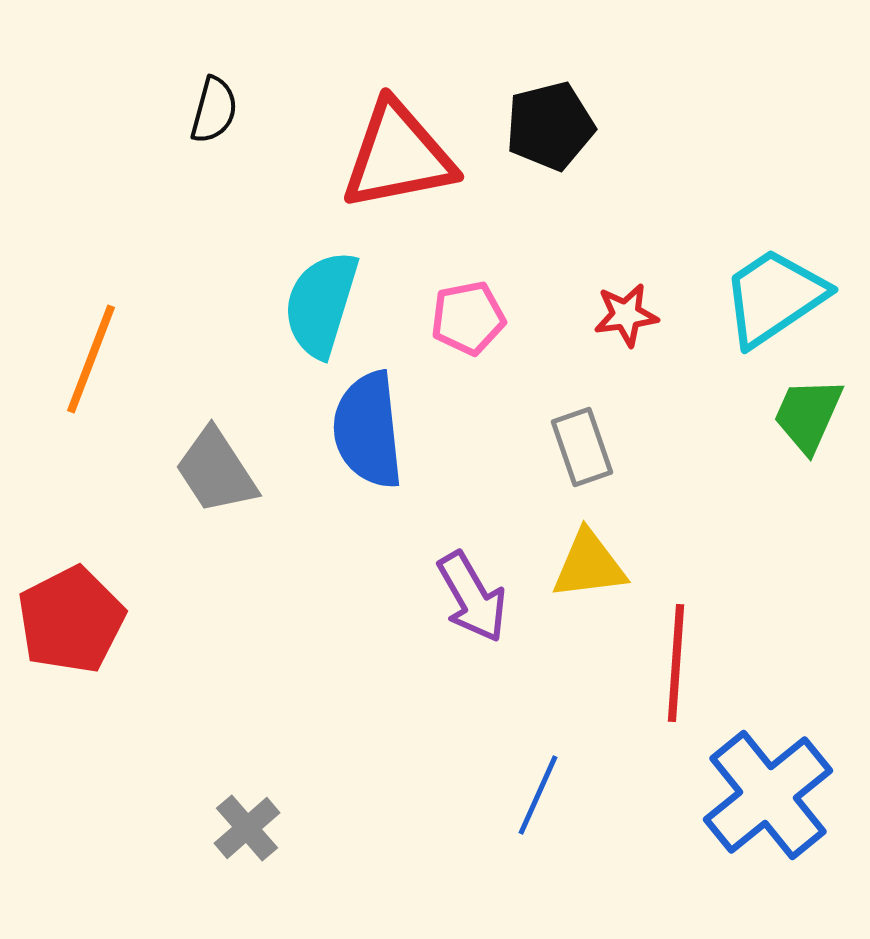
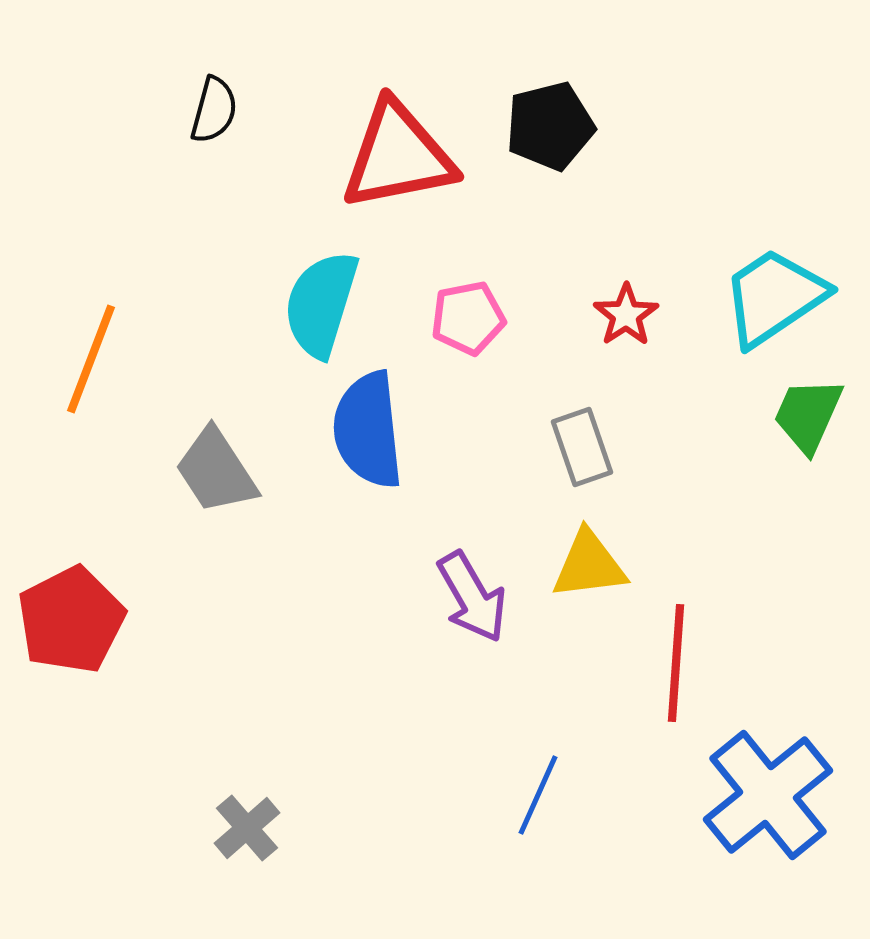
red star: rotated 26 degrees counterclockwise
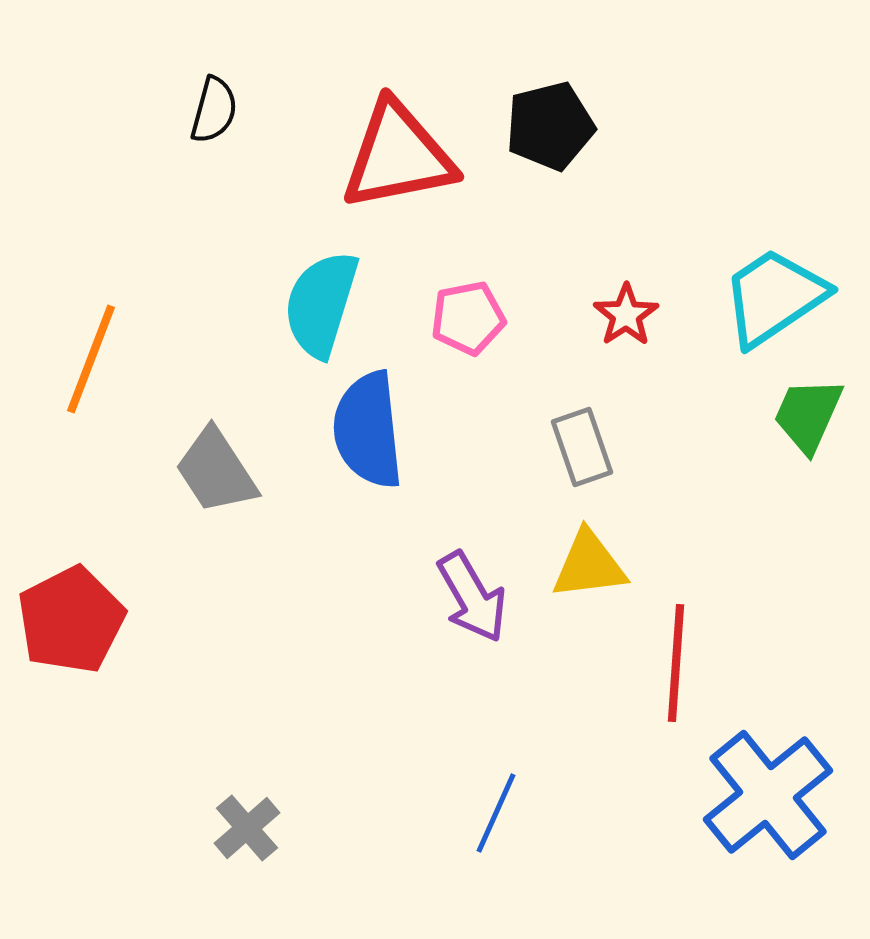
blue line: moved 42 px left, 18 px down
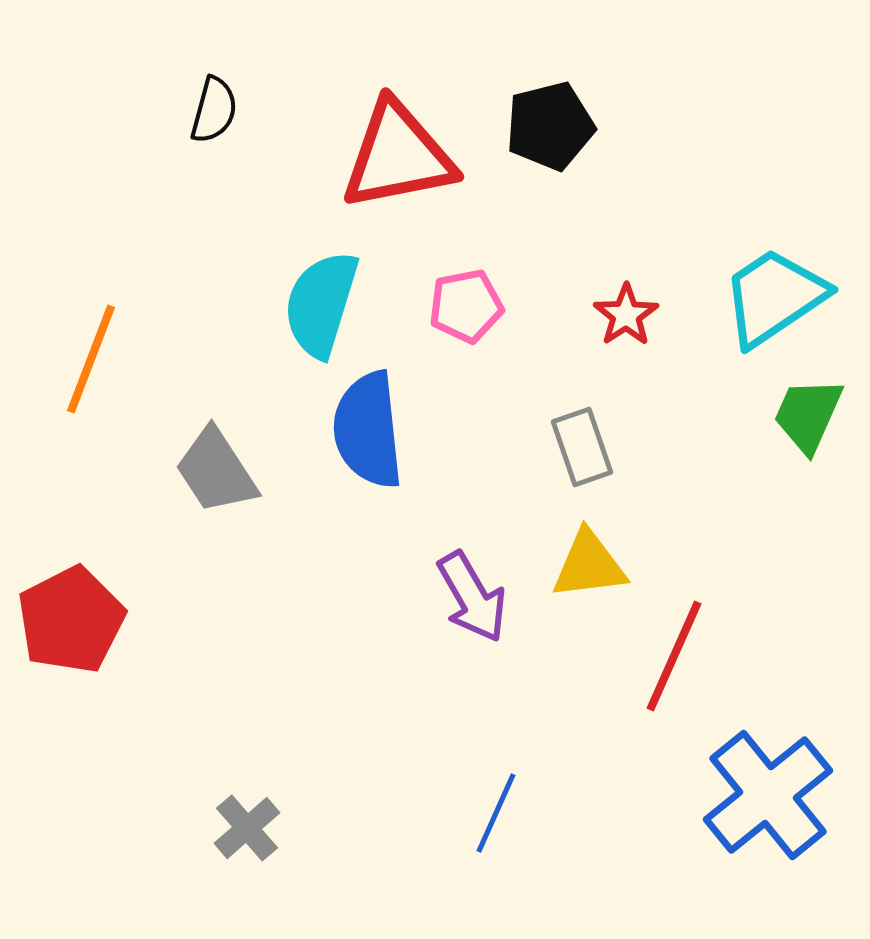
pink pentagon: moved 2 px left, 12 px up
red line: moved 2 px left, 7 px up; rotated 20 degrees clockwise
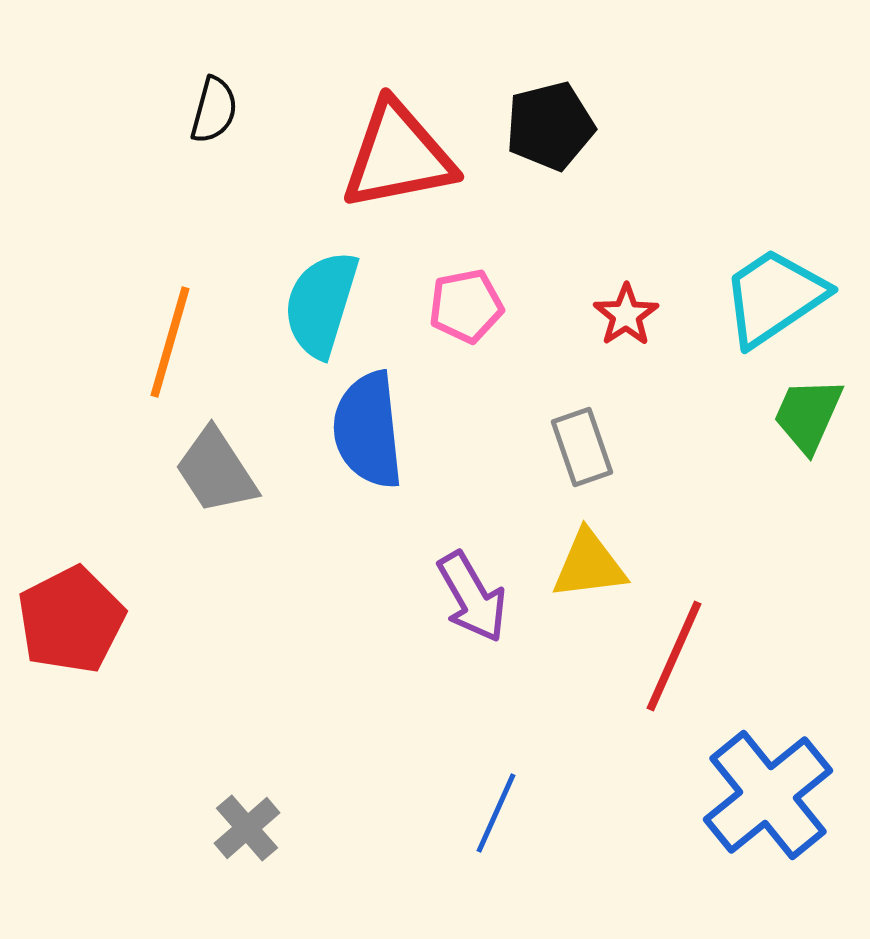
orange line: moved 79 px right, 17 px up; rotated 5 degrees counterclockwise
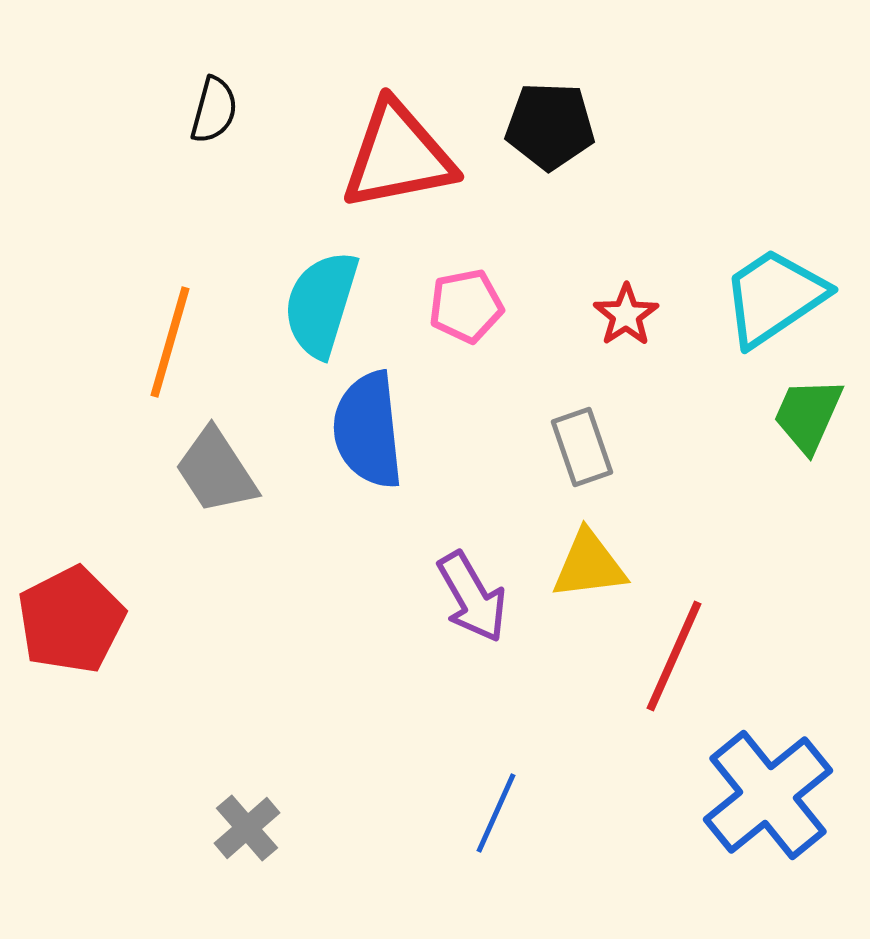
black pentagon: rotated 16 degrees clockwise
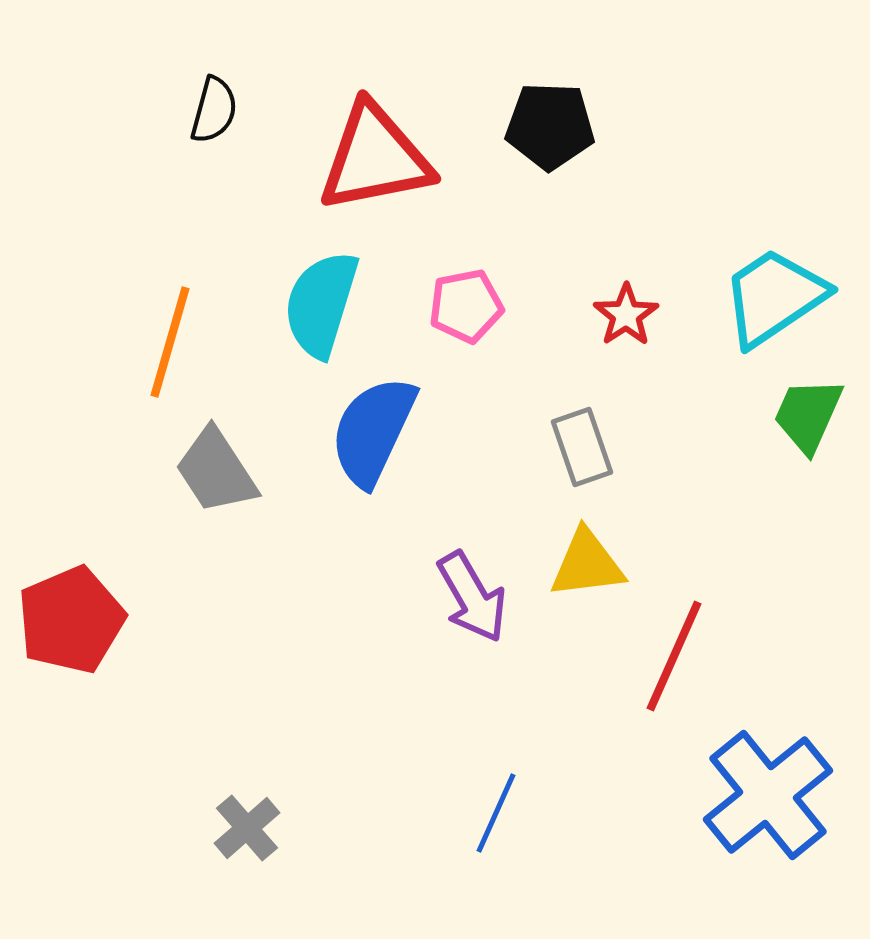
red triangle: moved 23 px left, 2 px down
blue semicircle: moved 5 px right, 1 px down; rotated 31 degrees clockwise
yellow triangle: moved 2 px left, 1 px up
red pentagon: rotated 4 degrees clockwise
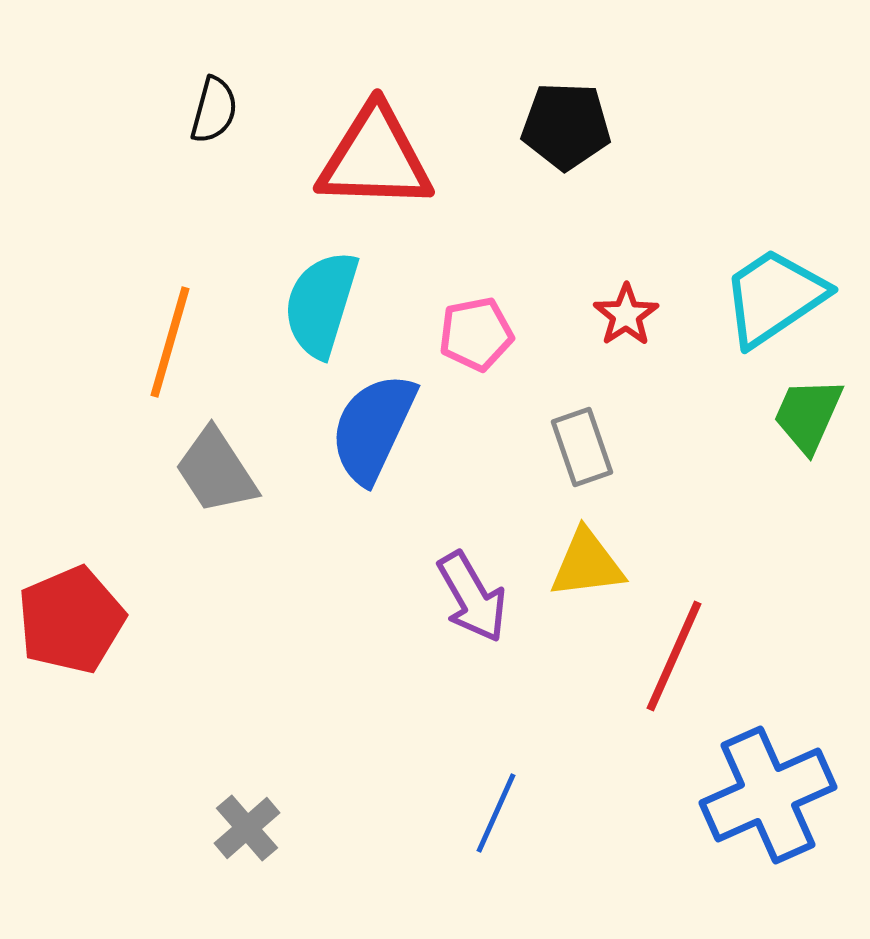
black pentagon: moved 16 px right
red triangle: rotated 13 degrees clockwise
pink pentagon: moved 10 px right, 28 px down
blue semicircle: moved 3 px up
blue cross: rotated 15 degrees clockwise
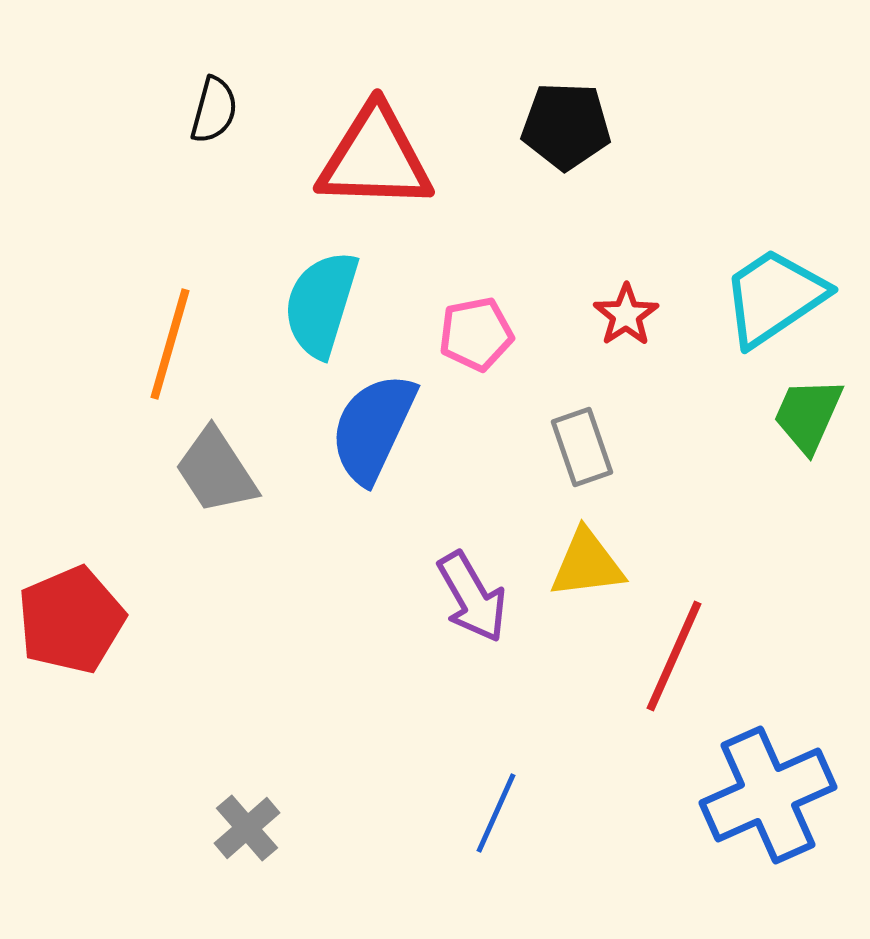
orange line: moved 2 px down
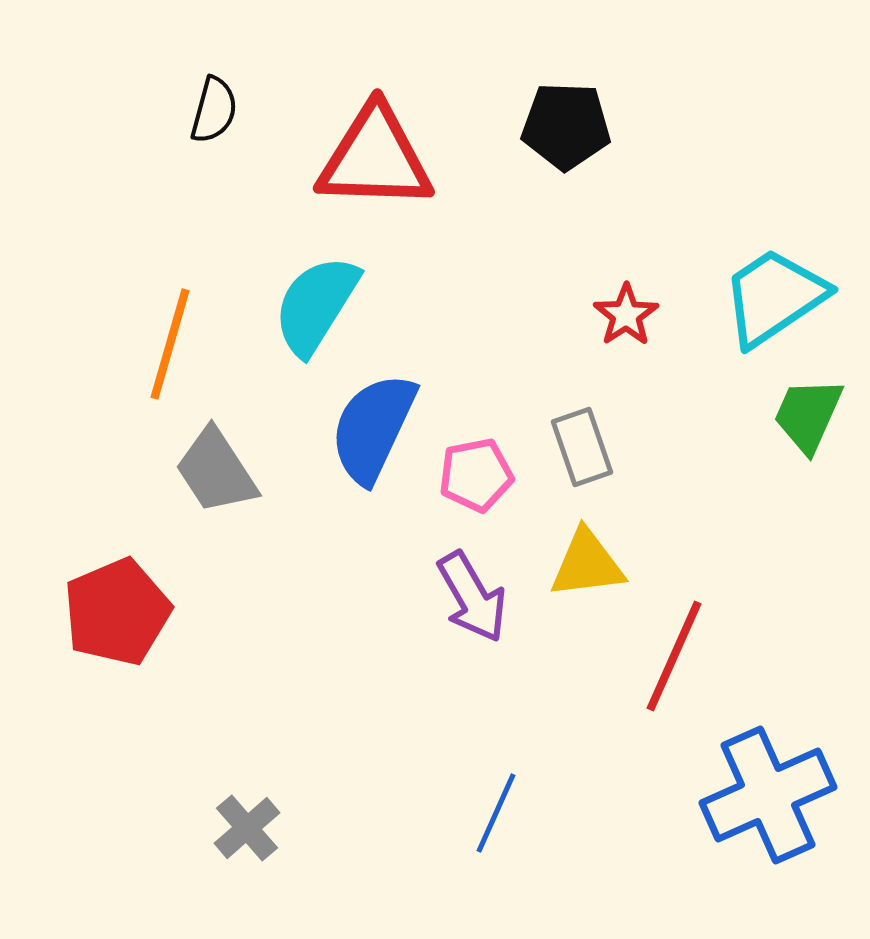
cyan semicircle: moved 5 px left, 1 px down; rotated 15 degrees clockwise
pink pentagon: moved 141 px down
red pentagon: moved 46 px right, 8 px up
